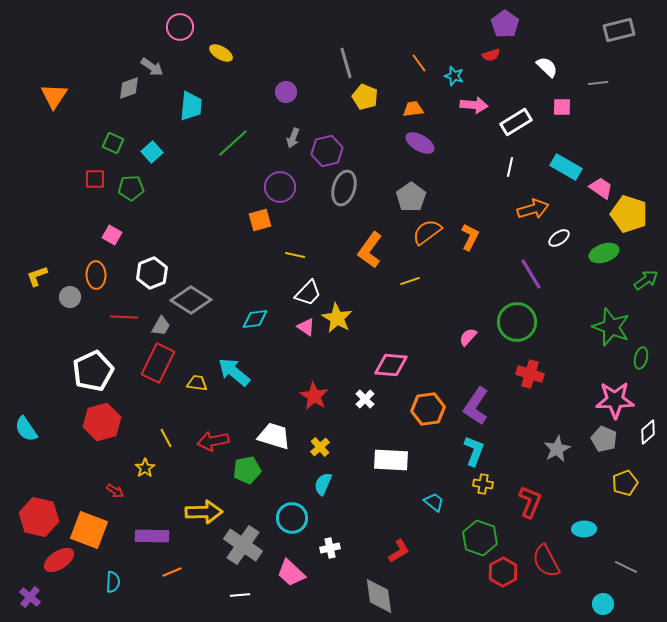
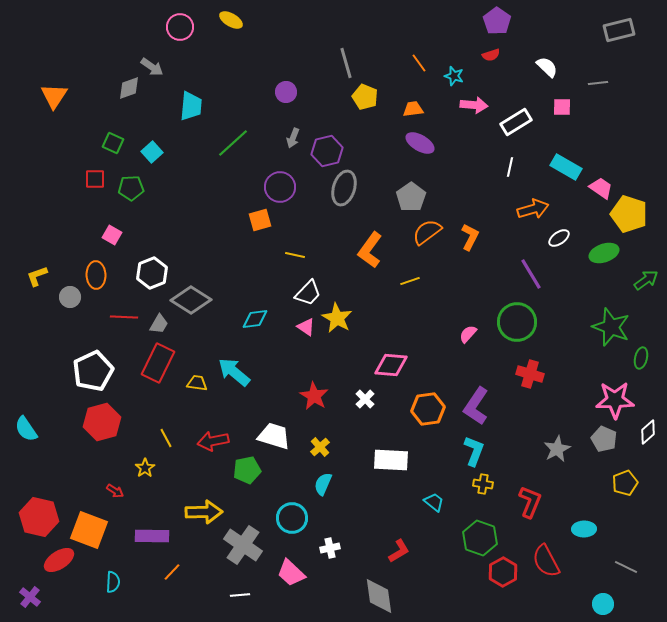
purple pentagon at (505, 24): moved 8 px left, 3 px up
yellow ellipse at (221, 53): moved 10 px right, 33 px up
gray trapezoid at (161, 326): moved 2 px left, 2 px up
pink semicircle at (468, 337): moved 3 px up
orange line at (172, 572): rotated 24 degrees counterclockwise
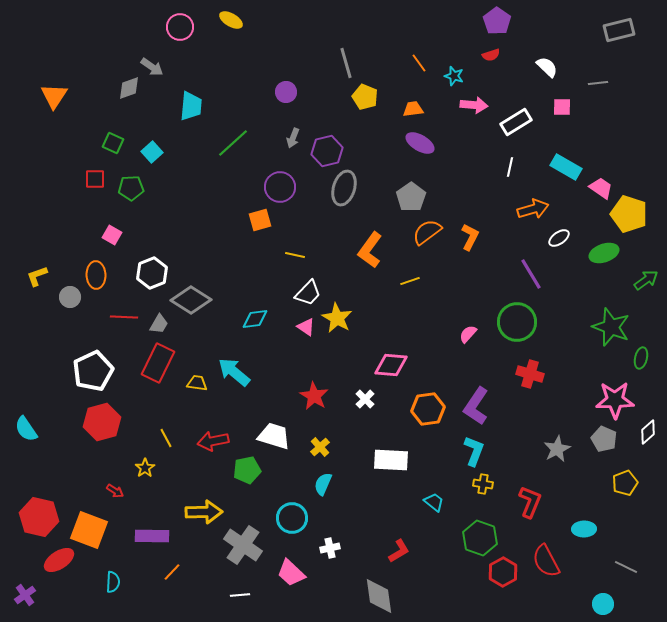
purple cross at (30, 597): moved 5 px left, 2 px up; rotated 15 degrees clockwise
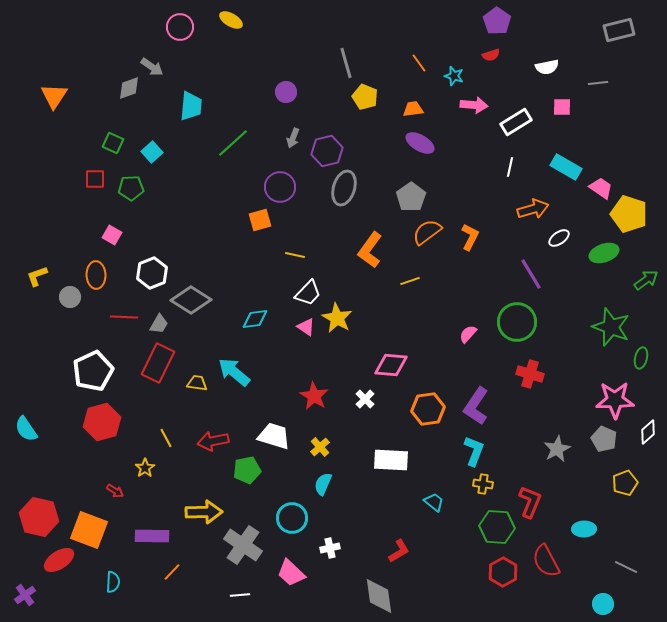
white semicircle at (547, 67): rotated 125 degrees clockwise
green hexagon at (480, 538): moved 17 px right, 11 px up; rotated 16 degrees counterclockwise
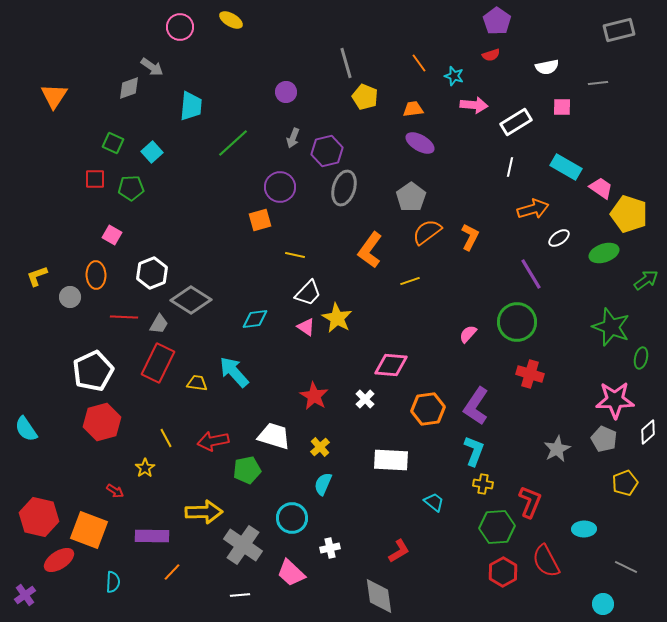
cyan arrow at (234, 372): rotated 8 degrees clockwise
green hexagon at (497, 527): rotated 8 degrees counterclockwise
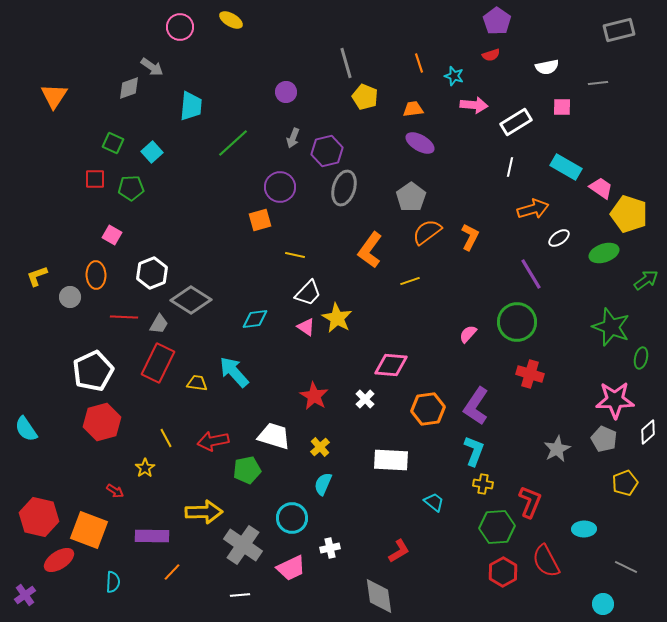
orange line at (419, 63): rotated 18 degrees clockwise
pink trapezoid at (291, 573): moved 5 px up; rotated 68 degrees counterclockwise
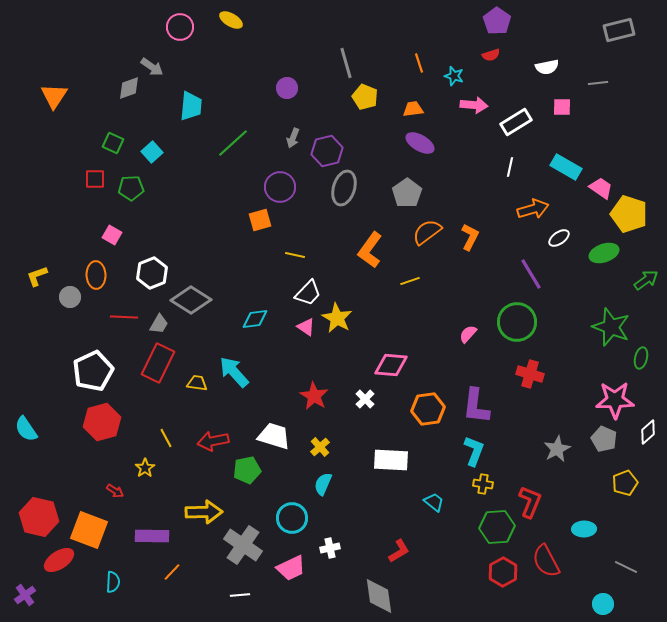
purple circle at (286, 92): moved 1 px right, 4 px up
gray pentagon at (411, 197): moved 4 px left, 4 px up
purple L-shape at (476, 406): rotated 27 degrees counterclockwise
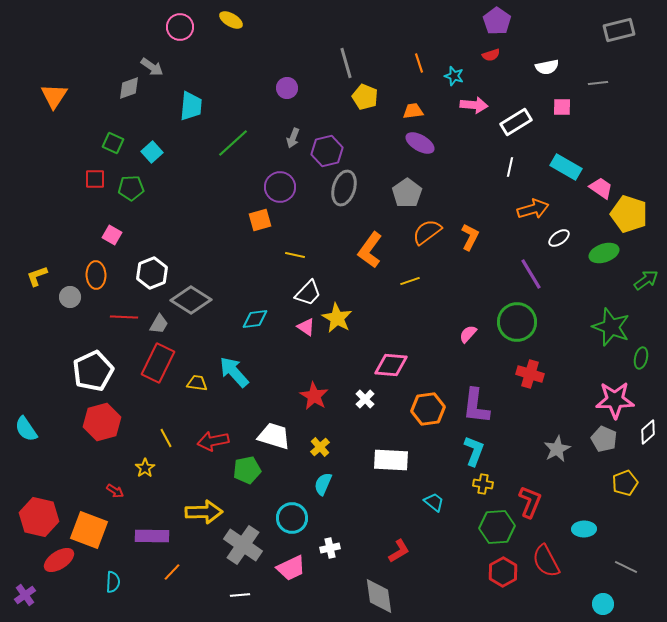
orange trapezoid at (413, 109): moved 2 px down
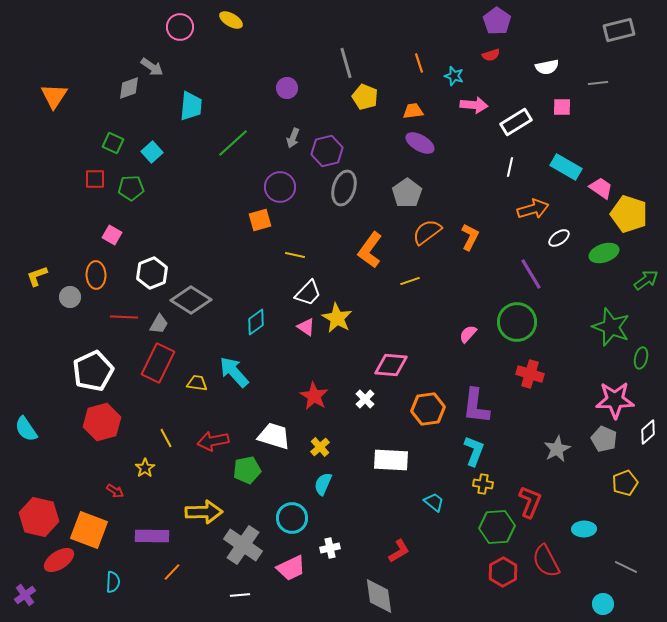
cyan diamond at (255, 319): moved 1 px right, 3 px down; rotated 28 degrees counterclockwise
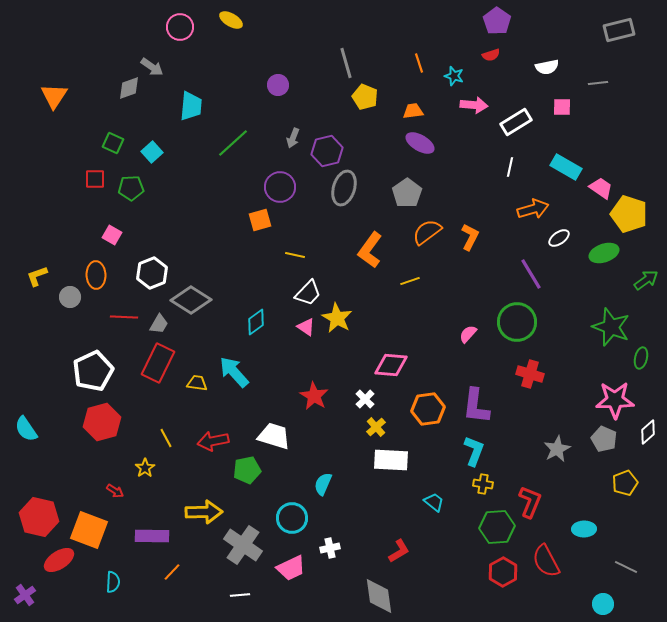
purple circle at (287, 88): moved 9 px left, 3 px up
yellow cross at (320, 447): moved 56 px right, 20 px up
